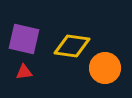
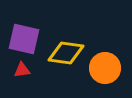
yellow diamond: moved 6 px left, 7 px down
red triangle: moved 2 px left, 2 px up
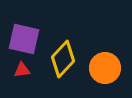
yellow diamond: moved 3 px left, 6 px down; rotated 54 degrees counterclockwise
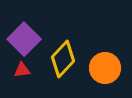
purple square: rotated 32 degrees clockwise
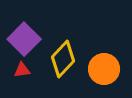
orange circle: moved 1 px left, 1 px down
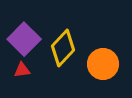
yellow diamond: moved 11 px up
orange circle: moved 1 px left, 5 px up
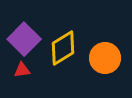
yellow diamond: rotated 15 degrees clockwise
orange circle: moved 2 px right, 6 px up
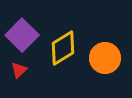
purple square: moved 2 px left, 4 px up
red triangle: moved 3 px left; rotated 36 degrees counterclockwise
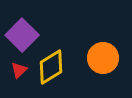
yellow diamond: moved 12 px left, 19 px down
orange circle: moved 2 px left
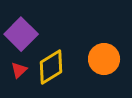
purple square: moved 1 px left, 1 px up
orange circle: moved 1 px right, 1 px down
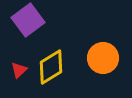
purple square: moved 7 px right, 14 px up; rotated 8 degrees clockwise
orange circle: moved 1 px left, 1 px up
